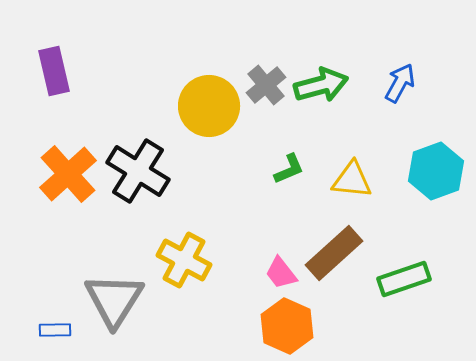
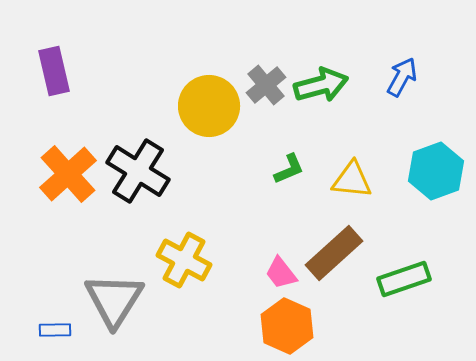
blue arrow: moved 2 px right, 6 px up
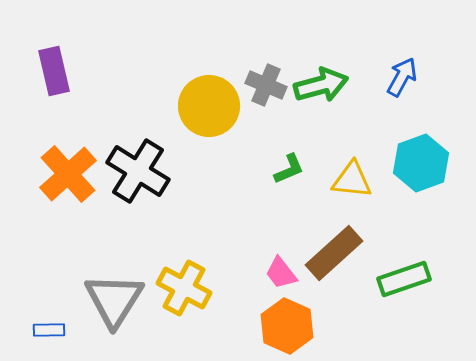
gray cross: rotated 27 degrees counterclockwise
cyan hexagon: moved 15 px left, 8 px up
yellow cross: moved 28 px down
blue rectangle: moved 6 px left
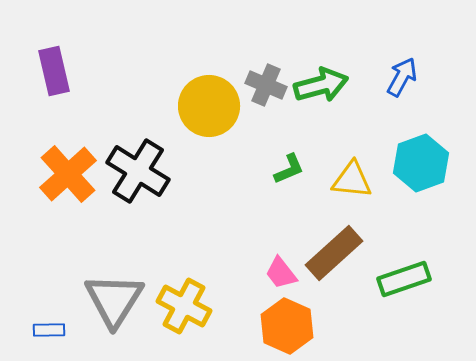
yellow cross: moved 18 px down
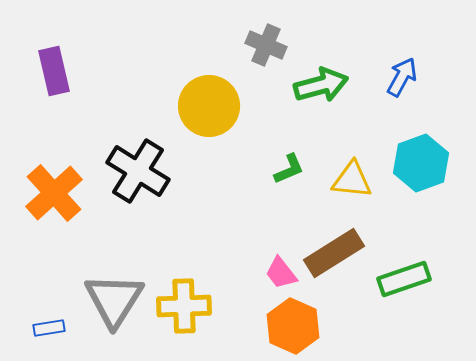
gray cross: moved 40 px up
orange cross: moved 14 px left, 19 px down
brown rectangle: rotated 10 degrees clockwise
yellow cross: rotated 30 degrees counterclockwise
orange hexagon: moved 6 px right
blue rectangle: moved 2 px up; rotated 8 degrees counterclockwise
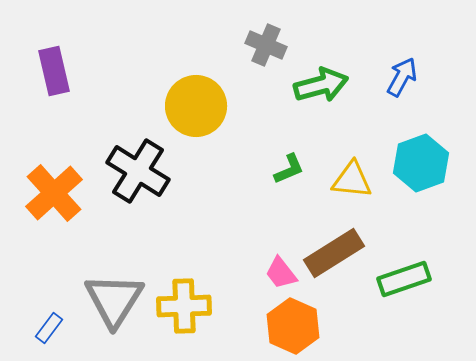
yellow circle: moved 13 px left
blue rectangle: rotated 44 degrees counterclockwise
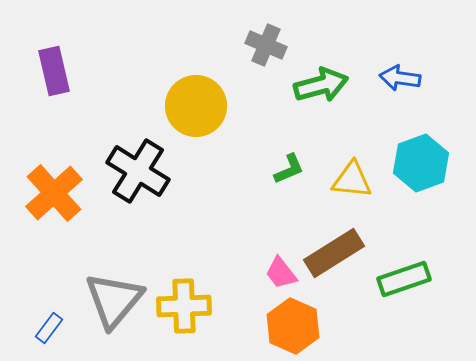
blue arrow: moved 2 px left, 1 px down; rotated 111 degrees counterclockwise
gray triangle: rotated 8 degrees clockwise
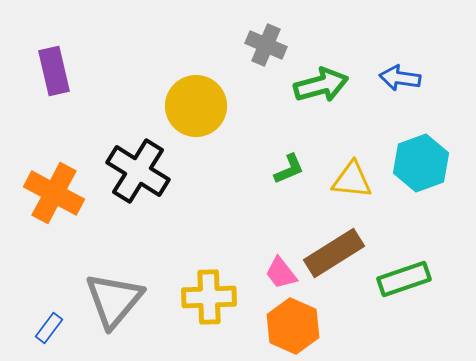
orange cross: rotated 20 degrees counterclockwise
yellow cross: moved 25 px right, 9 px up
